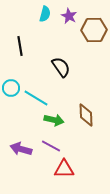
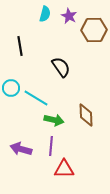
purple line: rotated 66 degrees clockwise
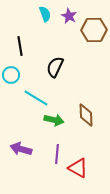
cyan semicircle: rotated 35 degrees counterclockwise
black semicircle: moved 6 px left; rotated 120 degrees counterclockwise
cyan circle: moved 13 px up
purple line: moved 6 px right, 8 px down
red triangle: moved 14 px right, 1 px up; rotated 30 degrees clockwise
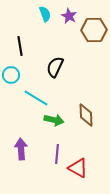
purple arrow: rotated 70 degrees clockwise
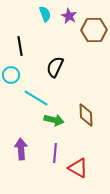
purple line: moved 2 px left, 1 px up
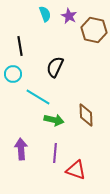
brown hexagon: rotated 15 degrees clockwise
cyan circle: moved 2 px right, 1 px up
cyan line: moved 2 px right, 1 px up
red triangle: moved 2 px left, 2 px down; rotated 10 degrees counterclockwise
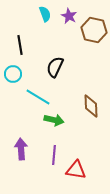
black line: moved 1 px up
brown diamond: moved 5 px right, 9 px up
purple line: moved 1 px left, 2 px down
red triangle: rotated 10 degrees counterclockwise
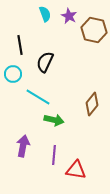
black semicircle: moved 10 px left, 5 px up
brown diamond: moved 1 px right, 2 px up; rotated 40 degrees clockwise
purple arrow: moved 2 px right, 3 px up; rotated 15 degrees clockwise
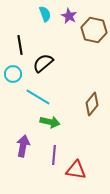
black semicircle: moved 2 px left, 1 px down; rotated 25 degrees clockwise
green arrow: moved 4 px left, 2 px down
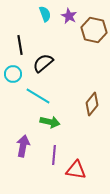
cyan line: moved 1 px up
